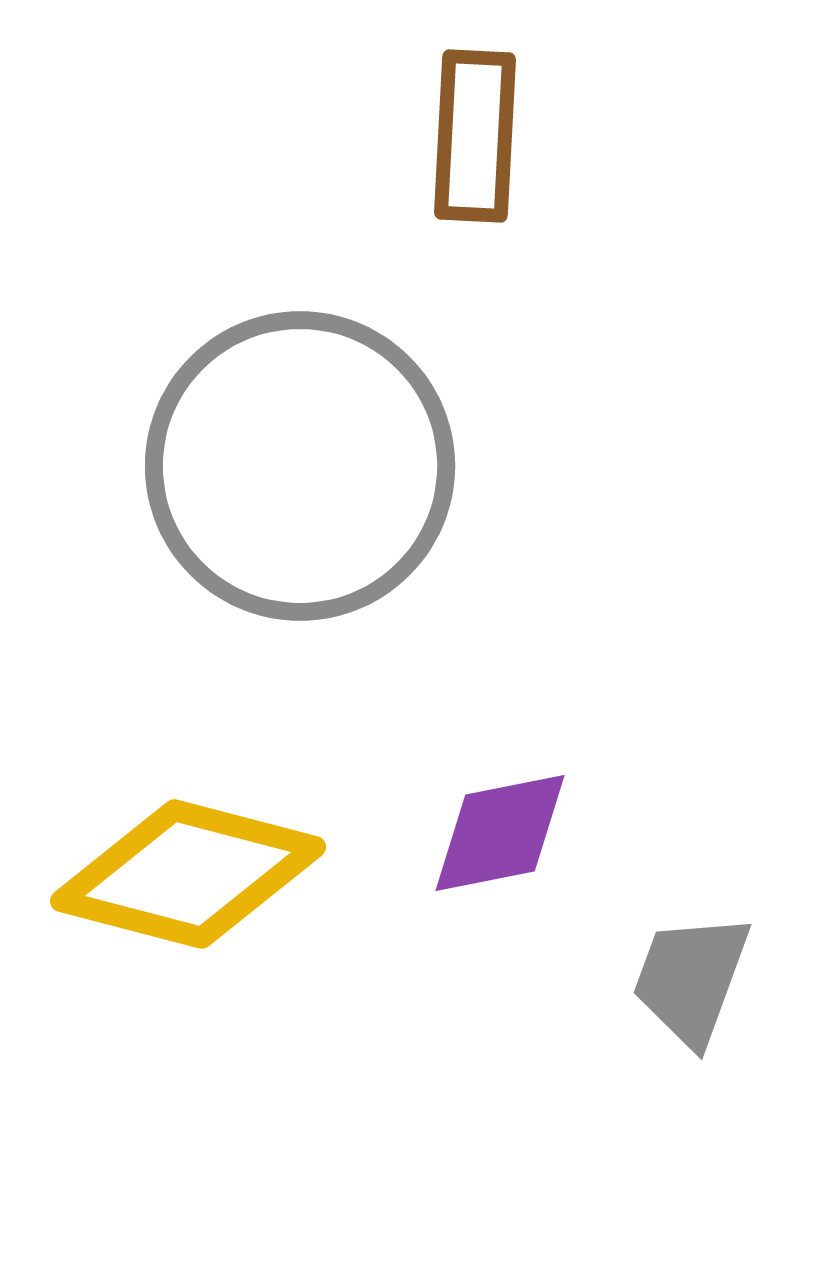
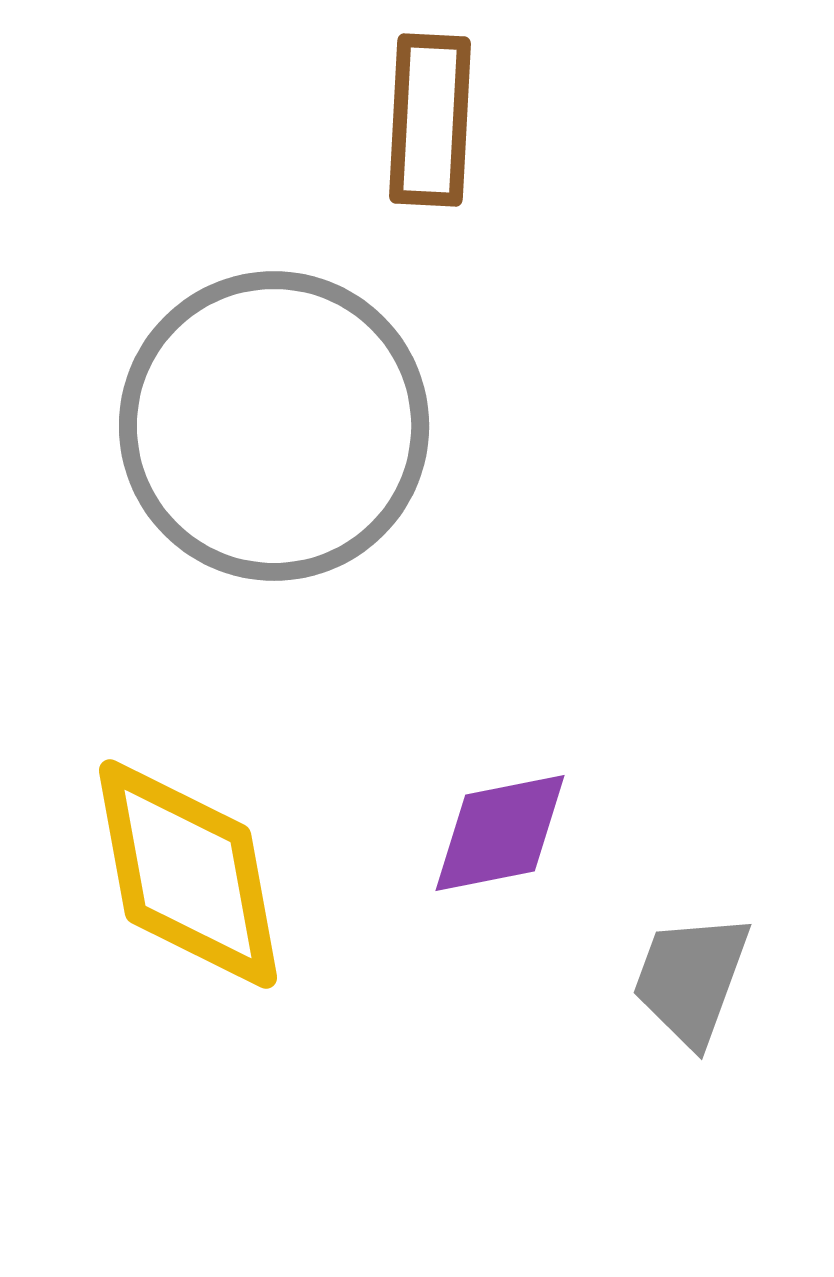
brown rectangle: moved 45 px left, 16 px up
gray circle: moved 26 px left, 40 px up
yellow diamond: rotated 65 degrees clockwise
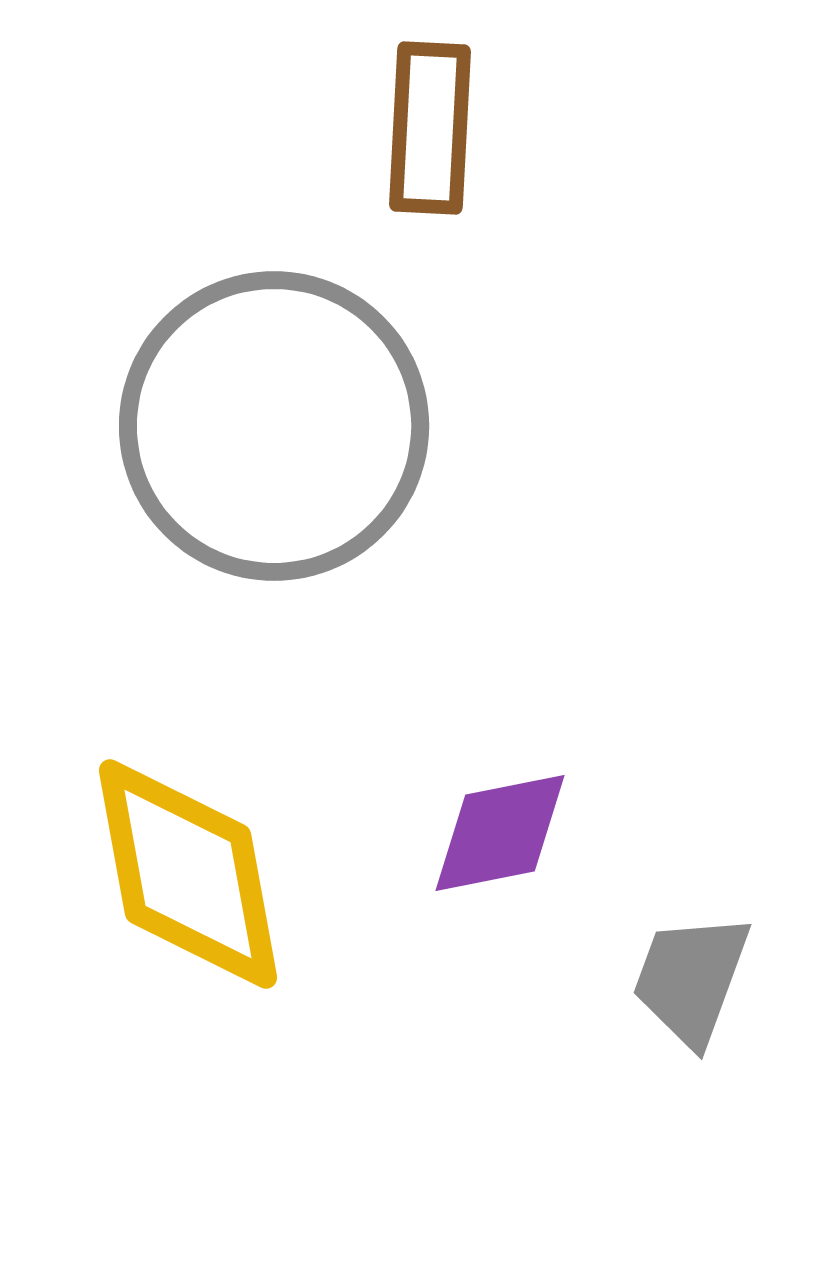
brown rectangle: moved 8 px down
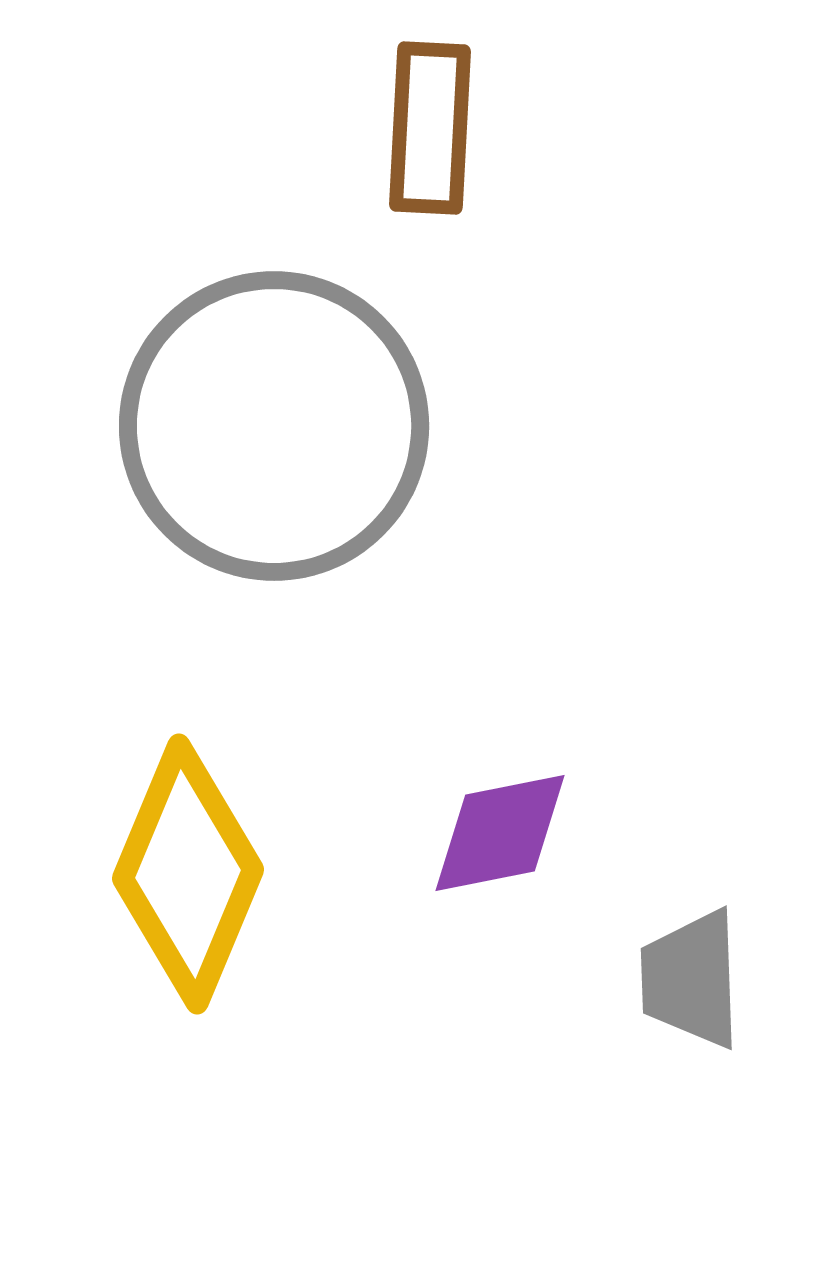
yellow diamond: rotated 33 degrees clockwise
gray trapezoid: rotated 22 degrees counterclockwise
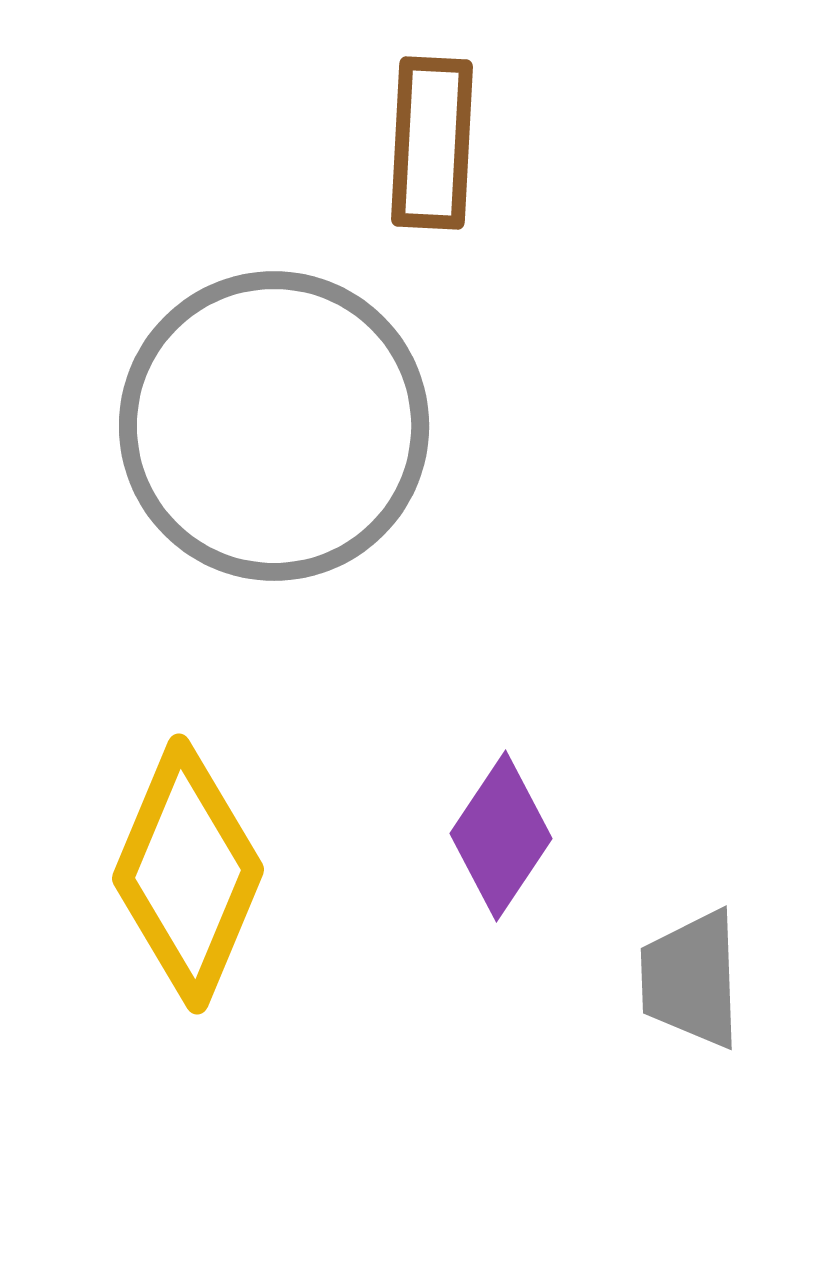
brown rectangle: moved 2 px right, 15 px down
purple diamond: moved 1 px right, 3 px down; rotated 45 degrees counterclockwise
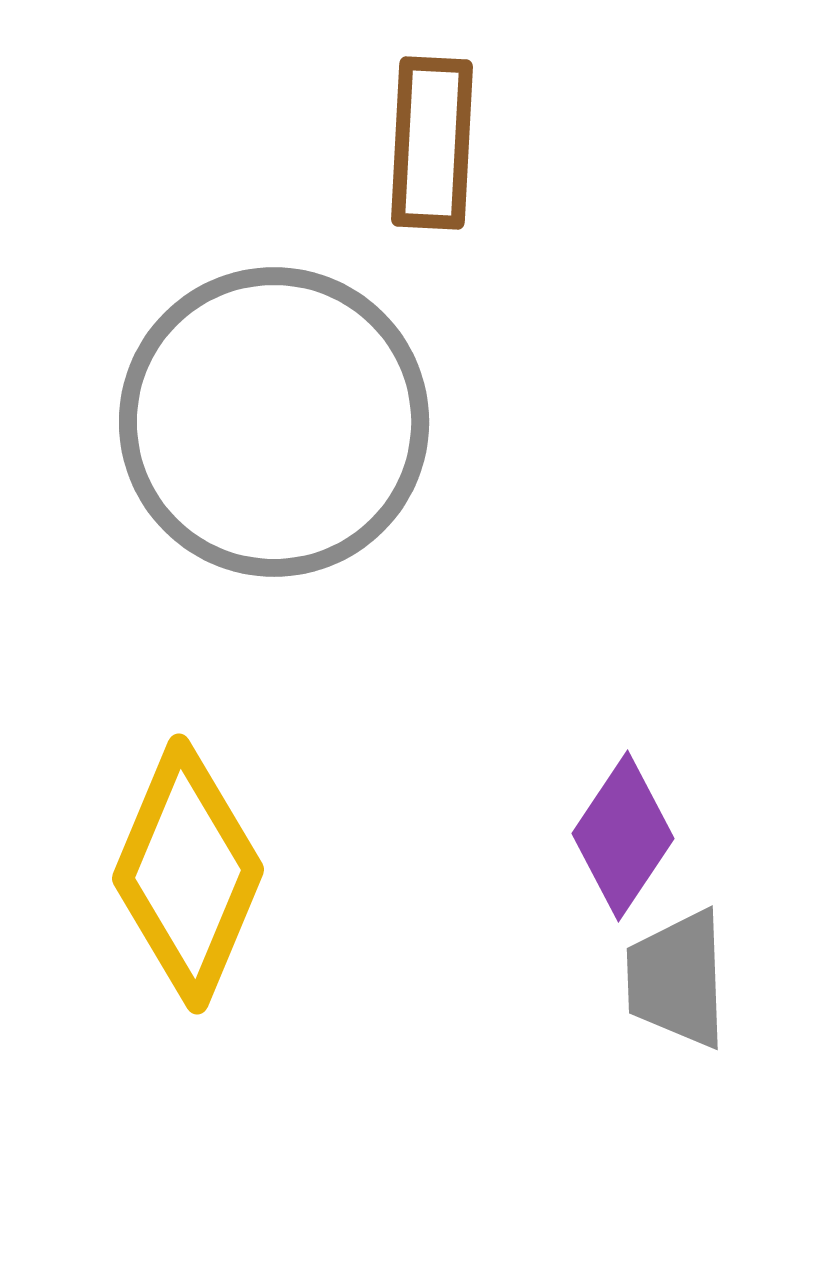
gray circle: moved 4 px up
purple diamond: moved 122 px right
gray trapezoid: moved 14 px left
